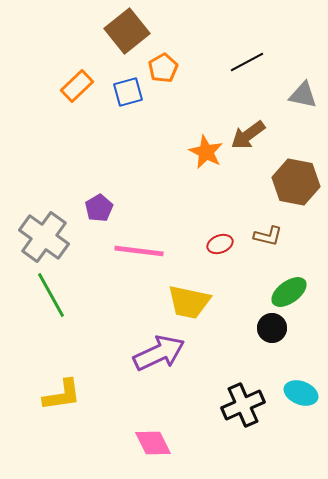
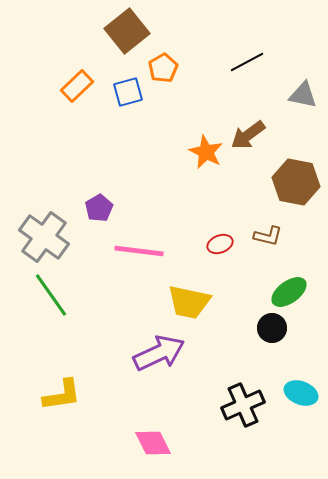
green line: rotated 6 degrees counterclockwise
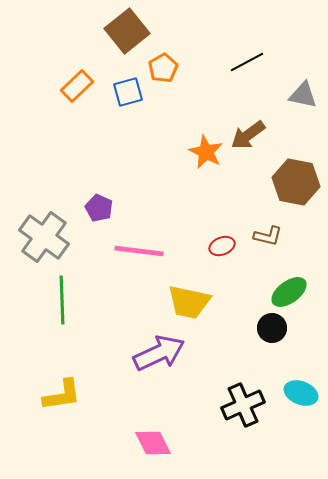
purple pentagon: rotated 16 degrees counterclockwise
red ellipse: moved 2 px right, 2 px down
green line: moved 11 px right, 5 px down; rotated 33 degrees clockwise
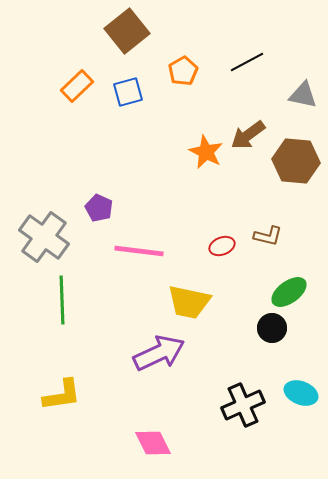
orange pentagon: moved 20 px right, 3 px down
brown hexagon: moved 21 px up; rotated 6 degrees counterclockwise
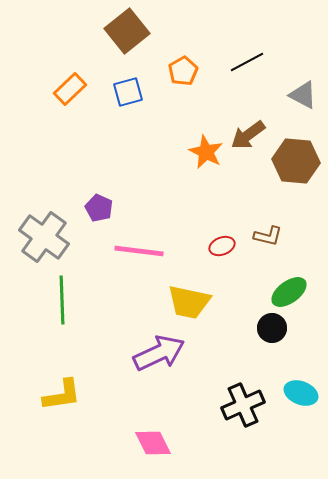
orange rectangle: moved 7 px left, 3 px down
gray triangle: rotated 16 degrees clockwise
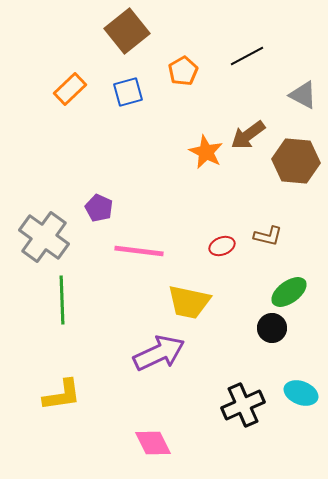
black line: moved 6 px up
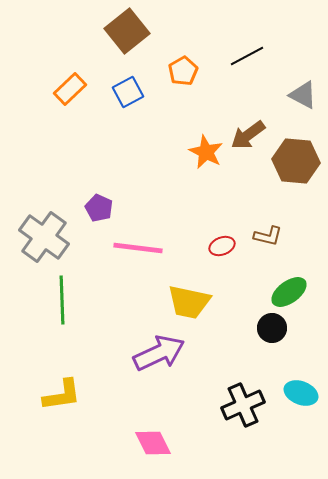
blue square: rotated 12 degrees counterclockwise
pink line: moved 1 px left, 3 px up
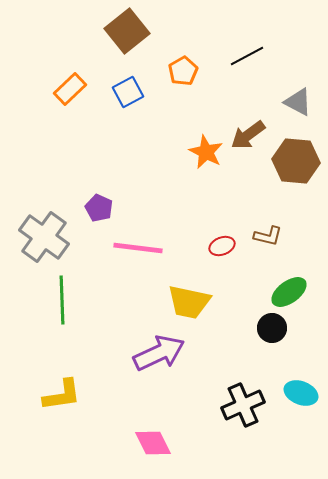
gray triangle: moved 5 px left, 7 px down
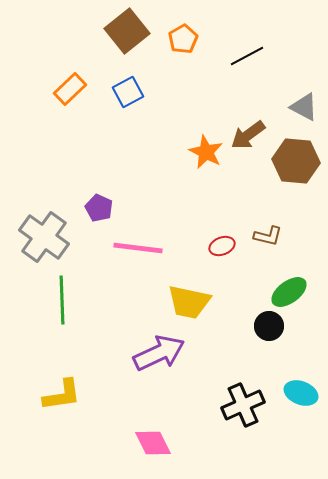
orange pentagon: moved 32 px up
gray triangle: moved 6 px right, 5 px down
black circle: moved 3 px left, 2 px up
